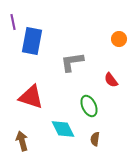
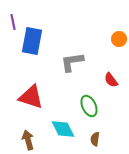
brown arrow: moved 6 px right, 1 px up
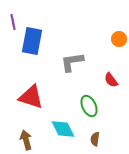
brown arrow: moved 2 px left
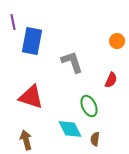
orange circle: moved 2 px left, 2 px down
gray L-shape: rotated 80 degrees clockwise
red semicircle: rotated 119 degrees counterclockwise
cyan diamond: moved 7 px right
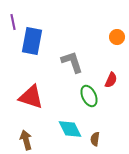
orange circle: moved 4 px up
green ellipse: moved 10 px up
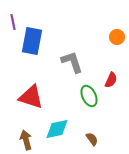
cyan diamond: moved 13 px left; rotated 75 degrees counterclockwise
brown semicircle: moved 3 px left; rotated 136 degrees clockwise
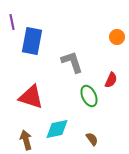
purple line: moved 1 px left
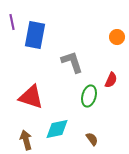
blue rectangle: moved 3 px right, 6 px up
green ellipse: rotated 40 degrees clockwise
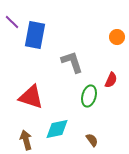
purple line: rotated 35 degrees counterclockwise
brown semicircle: moved 1 px down
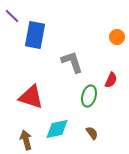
purple line: moved 6 px up
brown semicircle: moved 7 px up
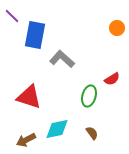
orange circle: moved 9 px up
gray L-shape: moved 10 px left, 3 px up; rotated 30 degrees counterclockwise
red semicircle: moved 1 px right, 1 px up; rotated 35 degrees clockwise
red triangle: moved 2 px left
brown arrow: rotated 102 degrees counterclockwise
